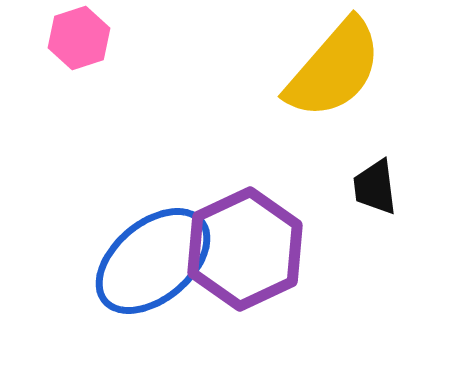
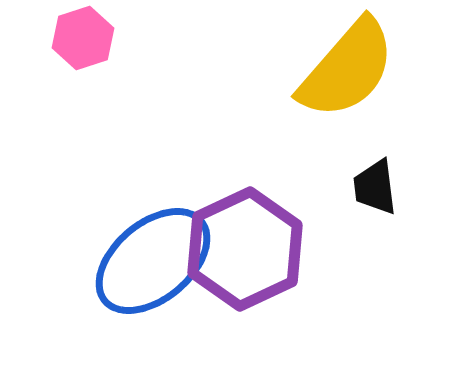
pink hexagon: moved 4 px right
yellow semicircle: moved 13 px right
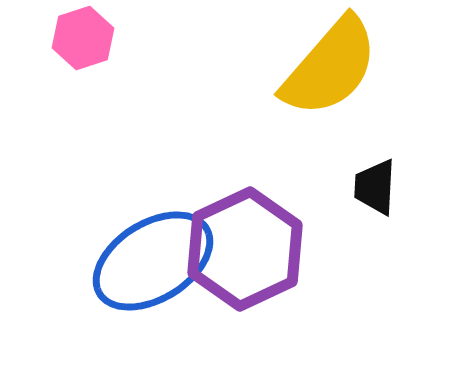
yellow semicircle: moved 17 px left, 2 px up
black trapezoid: rotated 10 degrees clockwise
blue ellipse: rotated 8 degrees clockwise
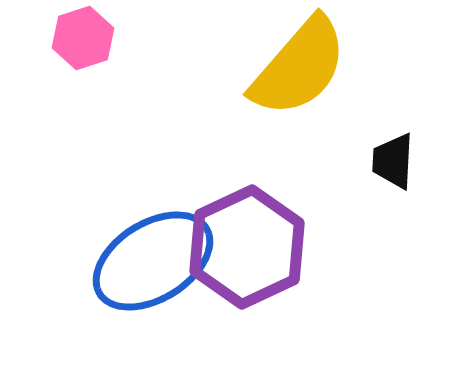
yellow semicircle: moved 31 px left
black trapezoid: moved 18 px right, 26 px up
purple hexagon: moved 2 px right, 2 px up
